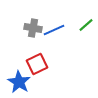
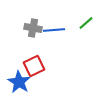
green line: moved 2 px up
blue line: rotated 20 degrees clockwise
red square: moved 3 px left, 2 px down
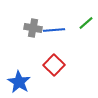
red square: moved 20 px right, 1 px up; rotated 20 degrees counterclockwise
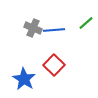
gray cross: rotated 12 degrees clockwise
blue star: moved 5 px right, 3 px up
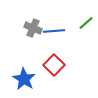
blue line: moved 1 px down
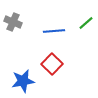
gray cross: moved 20 px left, 6 px up
red square: moved 2 px left, 1 px up
blue star: moved 1 px left, 2 px down; rotated 30 degrees clockwise
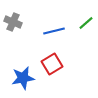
blue line: rotated 10 degrees counterclockwise
red square: rotated 15 degrees clockwise
blue star: moved 3 px up
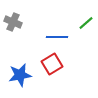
blue line: moved 3 px right, 6 px down; rotated 15 degrees clockwise
blue star: moved 3 px left, 3 px up
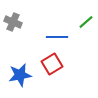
green line: moved 1 px up
